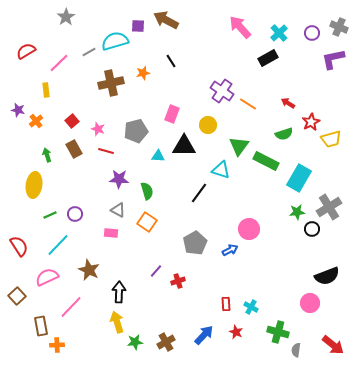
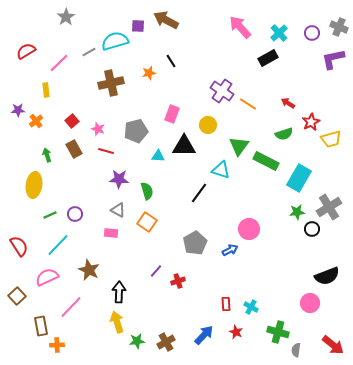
orange star at (143, 73): moved 6 px right
purple star at (18, 110): rotated 16 degrees counterclockwise
green star at (135, 342): moved 2 px right, 1 px up
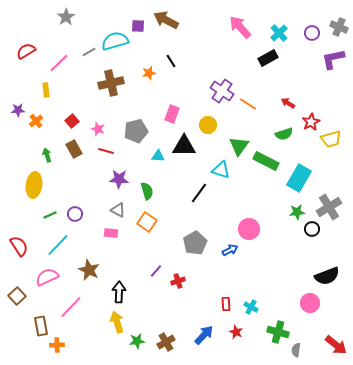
red arrow at (333, 345): moved 3 px right
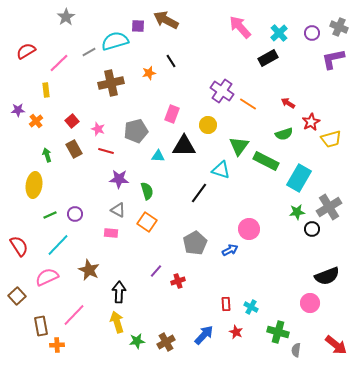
pink line at (71, 307): moved 3 px right, 8 px down
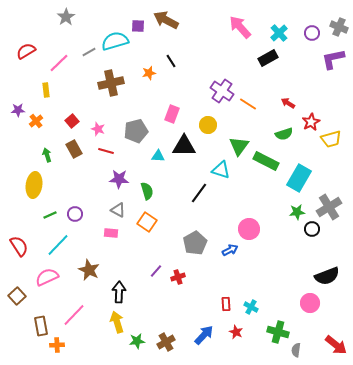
red cross at (178, 281): moved 4 px up
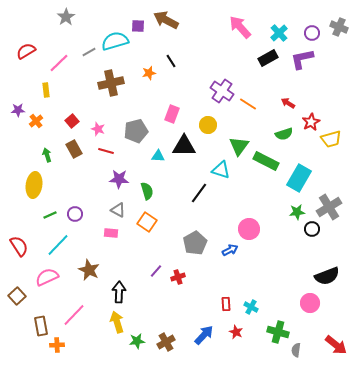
purple L-shape at (333, 59): moved 31 px left
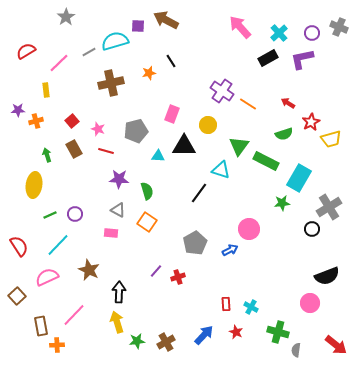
orange cross at (36, 121): rotated 24 degrees clockwise
green star at (297, 212): moved 15 px left, 9 px up
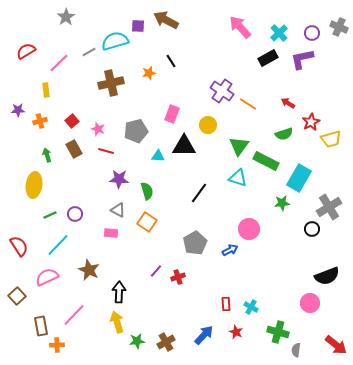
orange cross at (36, 121): moved 4 px right
cyan triangle at (221, 170): moved 17 px right, 8 px down
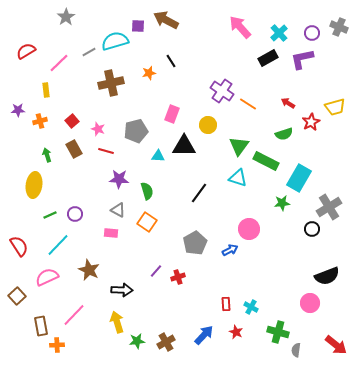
yellow trapezoid at (331, 139): moved 4 px right, 32 px up
black arrow at (119, 292): moved 3 px right, 2 px up; rotated 90 degrees clockwise
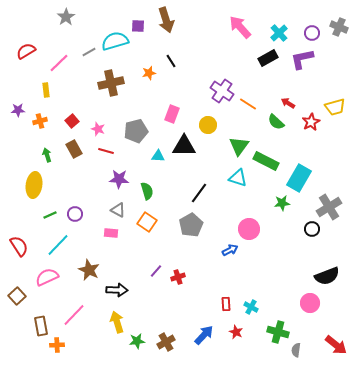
brown arrow at (166, 20): rotated 135 degrees counterclockwise
green semicircle at (284, 134): moved 8 px left, 12 px up; rotated 60 degrees clockwise
gray pentagon at (195, 243): moved 4 px left, 18 px up
black arrow at (122, 290): moved 5 px left
